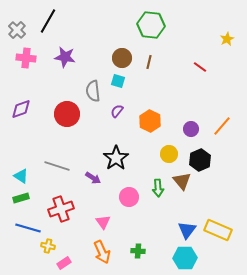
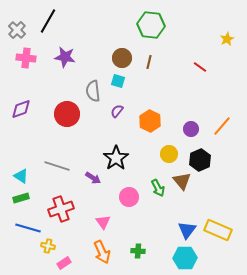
green arrow: rotated 24 degrees counterclockwise
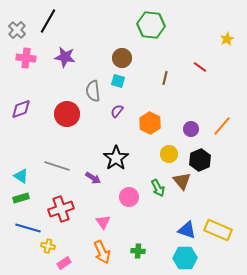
brown line: moved 16 px right, 16 px down
orange hexagon: moved 2 px down
blue triangle: rotated 48 degrees counterclockwise
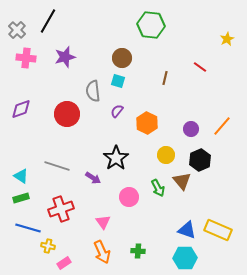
purple star: rotated 25 degrees counterclockwise
orange hexagon: moved 3 px left
yellow circle: moved 3 px left, 1 px down
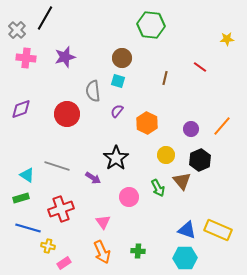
black line: moved 3 px left, 3 px up
yellow star: rotated 24 degrees clockwise
cyan triangle: moved 6 px right, 1 px up
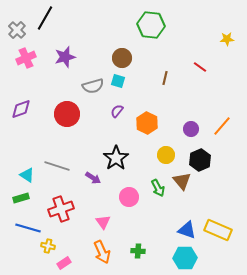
pink cross: rotated 30 degrees counterclockwise
gray semicircle: moved 5 px up; rotated 100 degrees counterclockwise
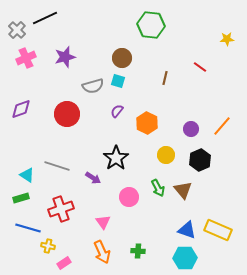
black line: rotated 35 degrees clockwise
brown triangle: moved 1 px right, 9 px down
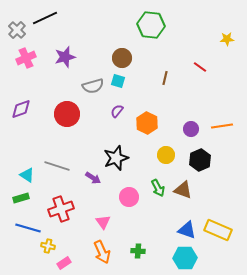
orange line: rotated 40 degrees clockwise
black star: rotated 15 degrees clockwise
brown triangle: rotated 30 degrees counterclockwise
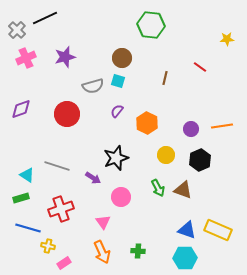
pink circle: moved 8 px left
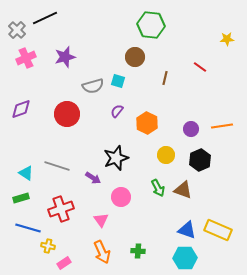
brown circle: moved 13 px right, 1 px up
cyan triangle: moved 1 px left, 2 px up
pink triangle: moved 2 px left, 2 px up
